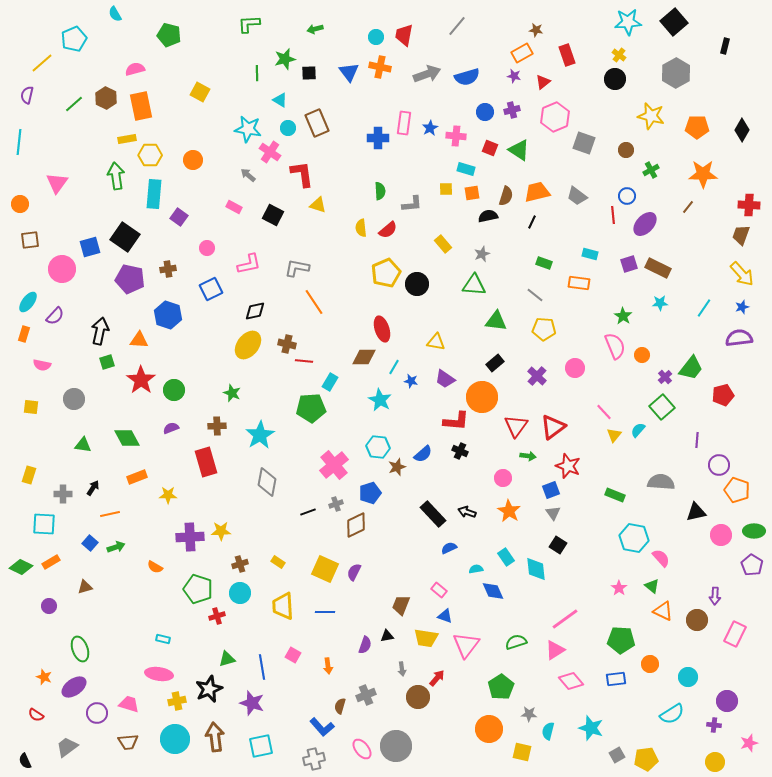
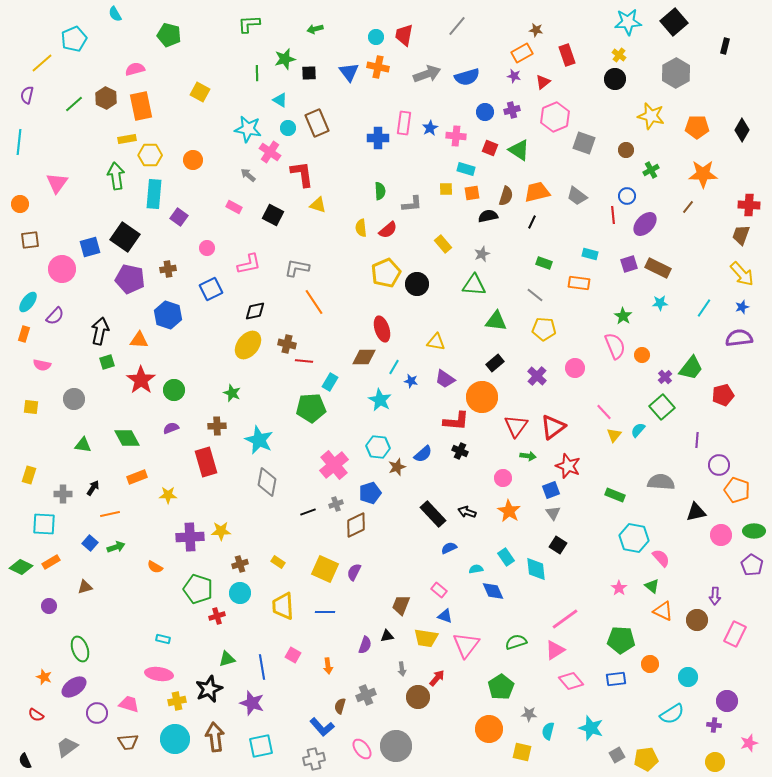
orange cross at (380, 67): moved 2 px left
cyan star at (260, 435): moved 1 px left, 5 px down; rotated 16 degrees counterclockwise
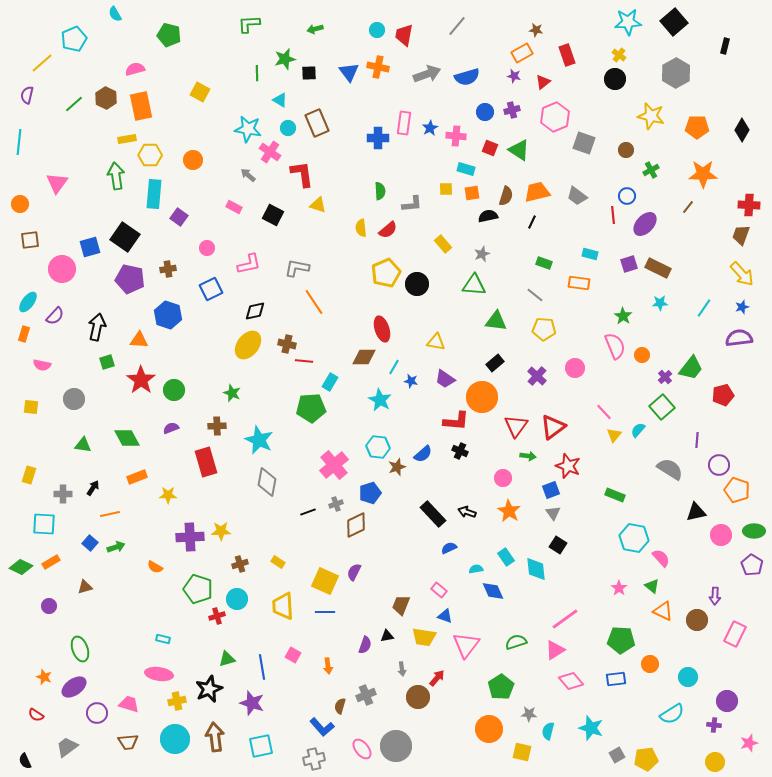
cyan circle at (376, 37): moved 1 px right, 7 px up
black arrow at (100, 331): moved 3 px left, 4 px up
gray semicircle at (661, 482): moved 9 px right, 13 px up; rotated 28 degrees clockwise
yellow square at (325, 569): moved 12 px down
cyan circle at (240, 593): moved 3 px left, 6 px down
yellow trapezoid at (426, 638): moved 2 px left, 1 px up
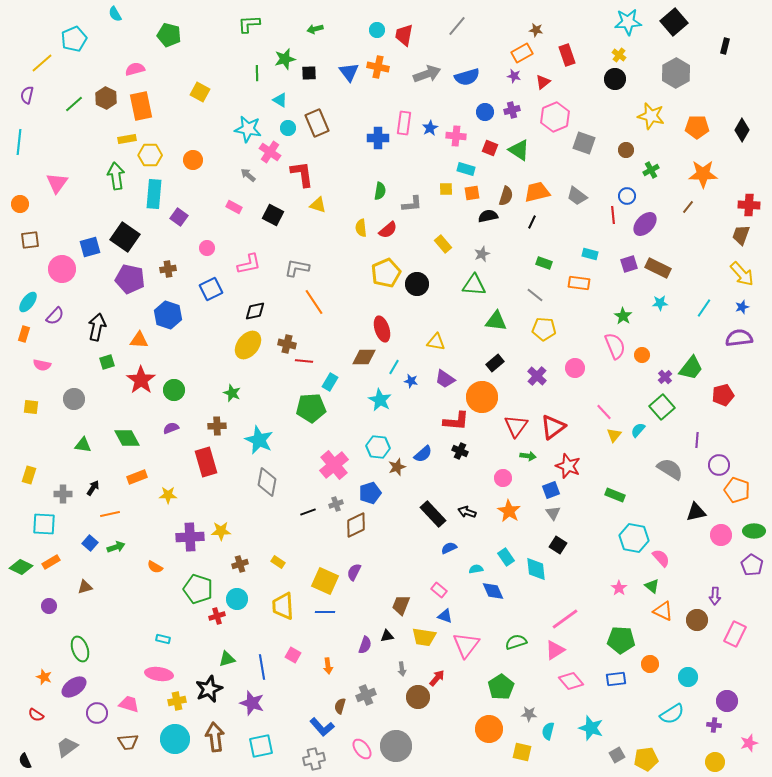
green semicircle at (380, 191): rotated 12 degrees clockwise
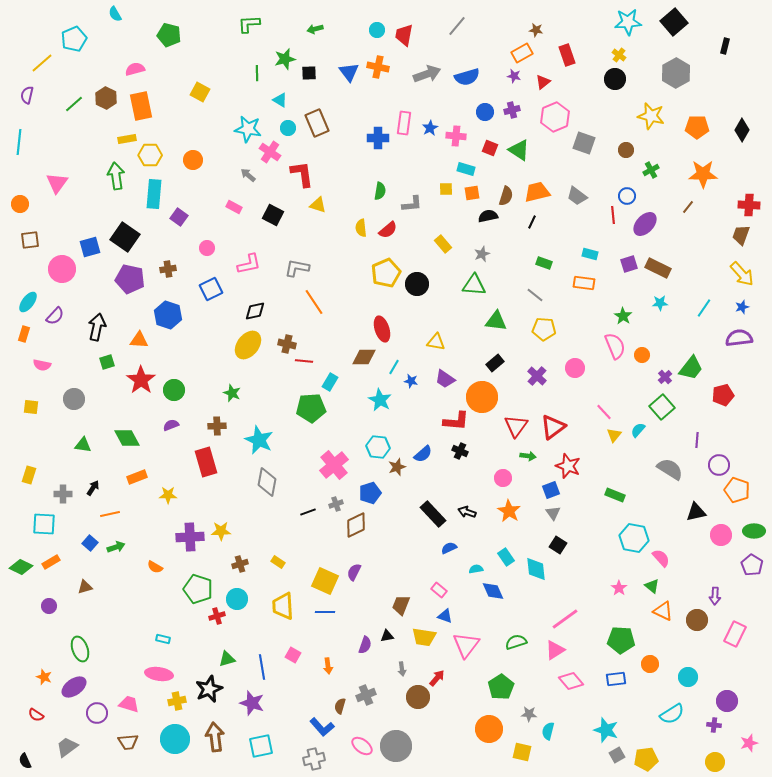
orange rectangle at (579, 283): moved 5 px right
purple semicircle at (171, 428): moved 3 px up
cyan star at (591, 728): moved 15 px right, 2 px down
pink ellipse at (362, 749): moved 3 px up; rotated 15 degrees counterclockwise
